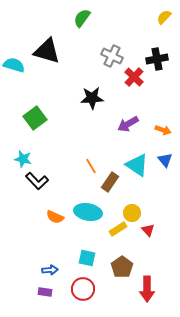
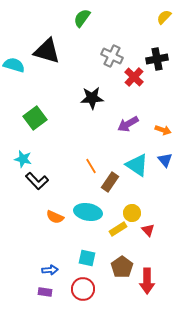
red arrow: moved 8 px up
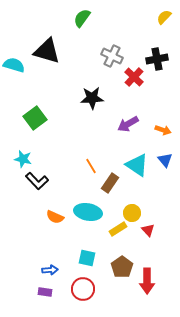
brown rectangle: moved 1 px down
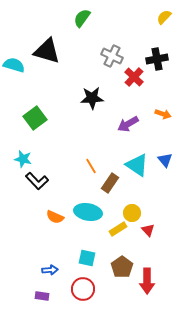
orange arrow: moved 16 px up
purple rectangle: moved 3 px left, 4 px down
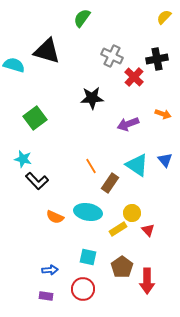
purple arrow: rotated 10 degrees clockwise
cyan square: moved 1 px right, 1 px up
purple rectangle: moved 4 px right
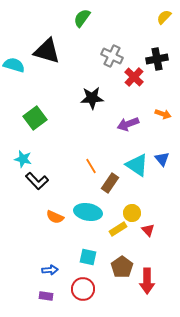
blue triangle: moved 3 px left, 1 px up
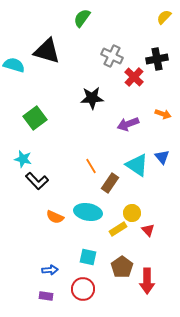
blue triangle: moved 2 px up
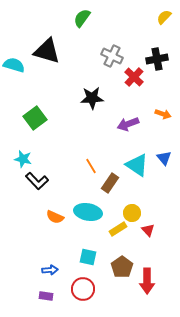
blue triangle: moved 2 px right, 1 px down
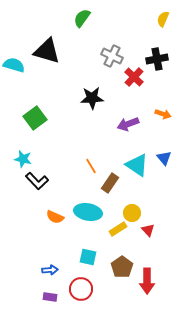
yellow semicircle: moved 1 px left, 2 px down; rotated 21 degrees counterclockwise
red circle: moved 2 px left
purple rectangle: moved 4 px right, 1 px down
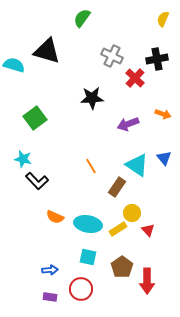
red cross: moved 1 px right, 1 px down
brown rectangle: moved 7 px right, 4 px down
cyan ellipse: moved 12 px down
